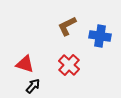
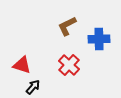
blue cross: moved 1 px left, 3 px down; rotated 10 degrees counterclockwise
red triangle: moved 3 px left, 1 px down
black arrow: moved 1 px down
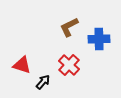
brown L-shape: moved 2 px right, 1 px down
black arrow: moved 10 px right, 5 px up
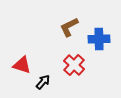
red cross: moved 5 px right
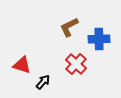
red cross: moved 2 px right, 1 px up
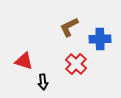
blue cross: moved 1 px right
red triangle: moved 2 px right, 4 px up
black arrow: rotated 133 degrees clockwise
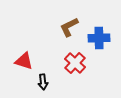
blue cross: moved 1 px left, 1 px up
red cross: moved 1 px left, 1 px up
